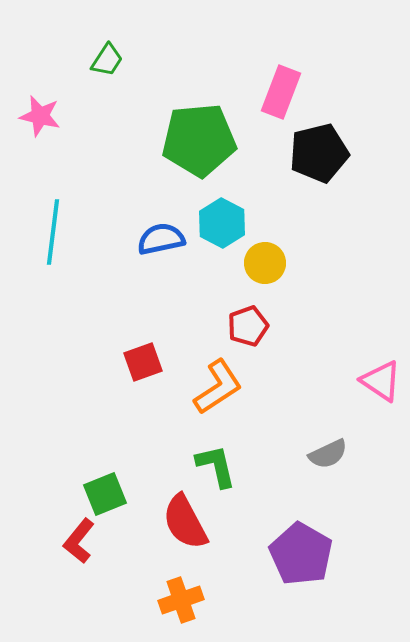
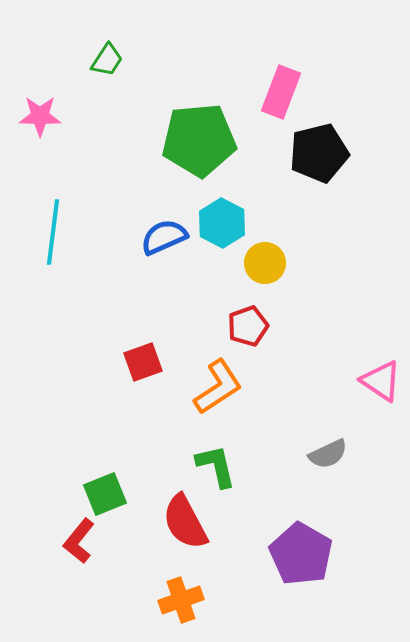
pink star: rotated 12 degrees counterclockwise
blue semicircle: moved 3 px right, 2 px up; rotated 12 degrees counterclockwise
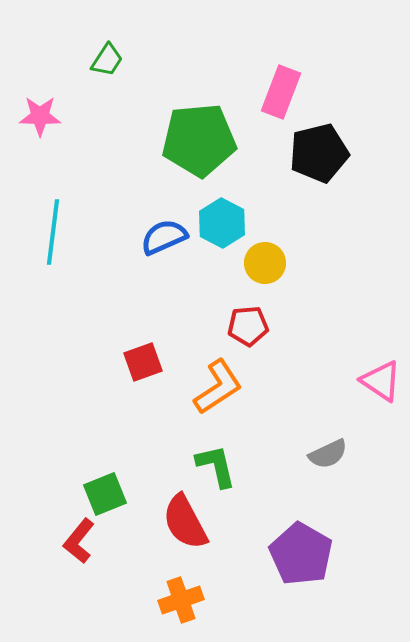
red pentagon: rotated 15 degrees clockwise
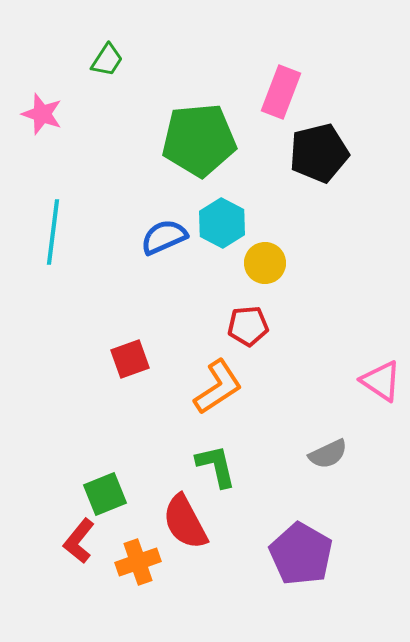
pink star: moved 2 px right, 2 px up; rotated 18 degrees clockwise
red square: moved 13 px left, 3 px up
orange cross: moved 43 px left, 38 px up
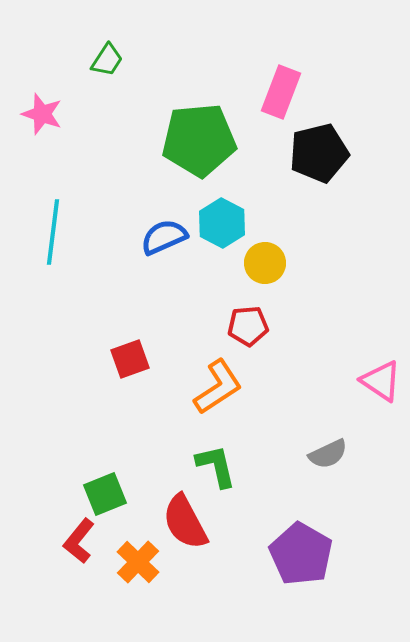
orange cross: rotated 27 degrees counterclockwise
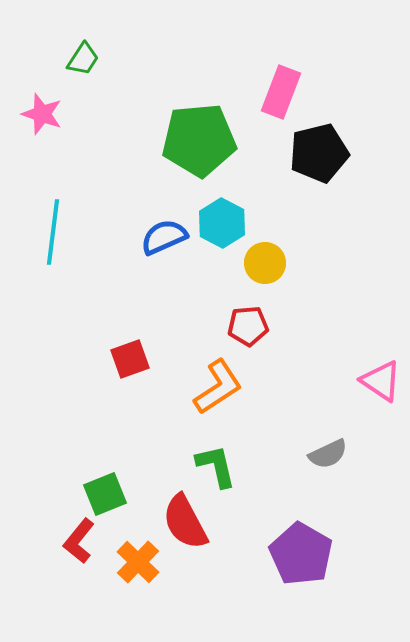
green trapezoid: moved 24 px left, 1 px up
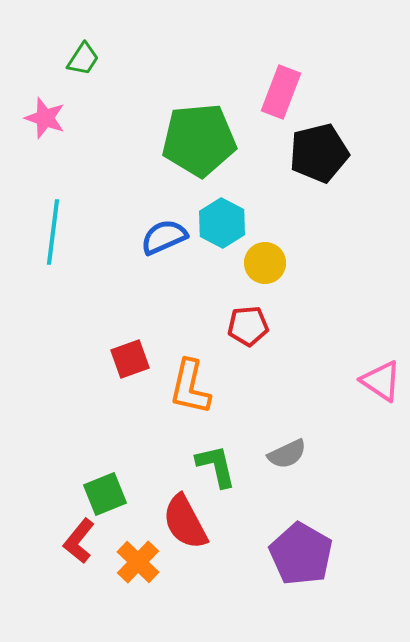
pink star: moved 3 px right, 4 px down
orange L-shape: moved 28 px left; rotated 136 degrees clockwise
gray semicircle: moved 41 px left
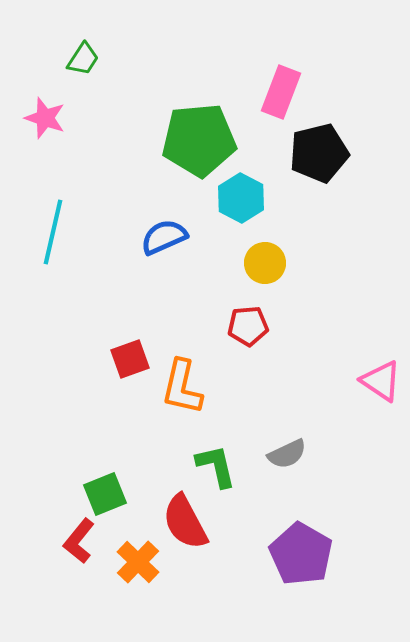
cyan hexagon: moved 19 px right, 25 px up
cyan line: rotated 6 degrees clockwise
orange L-shape: moved 8 px left
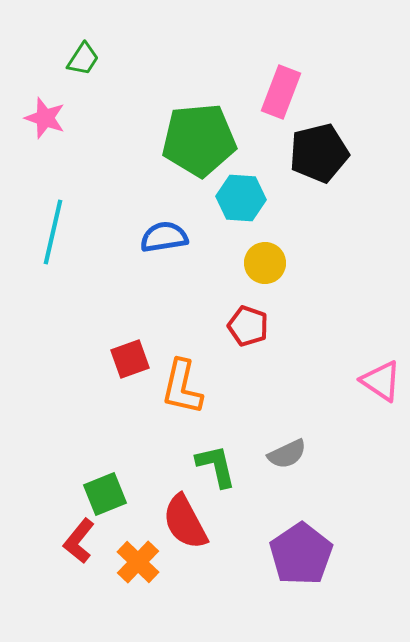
cyan hexagon: rotated 24 degrees counterclockwise
blue semicircle: rotated 15 degrees clockwise
red pentagon: rotated 24 degrees clockwise
purple pentagon: rotated 8 degrees clockwise
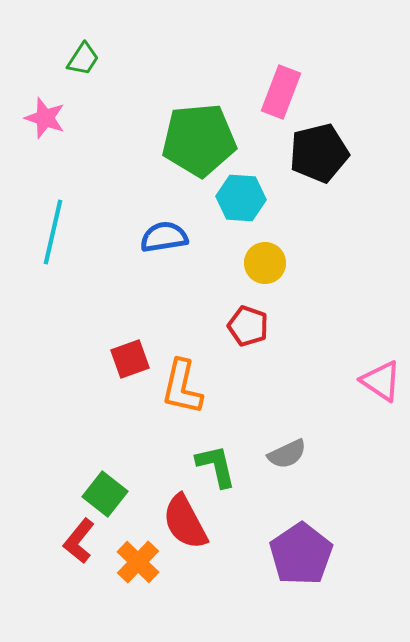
green square: rotated 30 degrees counterclockwise
